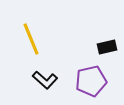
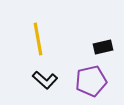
yellow line: moved 7 px right; rotated 12 degrees clockwise
black rectangle: moved 4 px left
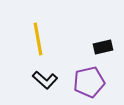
purple pentagon: moved 2 px left, 1 px down
